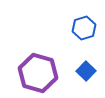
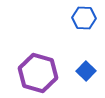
blue hexagon: moved 10 px up; rotated 20 degrees clockwise
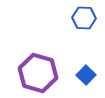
blue square: moved 4 px down
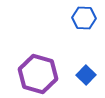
purple hexagon: moved 1 px down
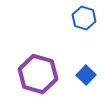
blue hexagon: rotated 15 degrees clockwise
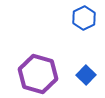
blue hexagon: rotated 15 degrees clockwise
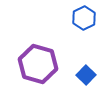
purple hexagon: moved 10 px up
